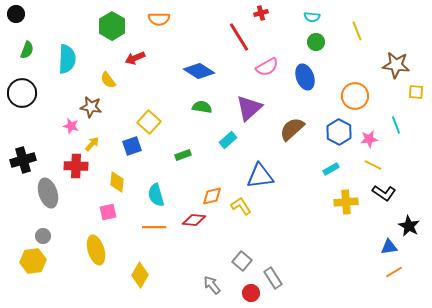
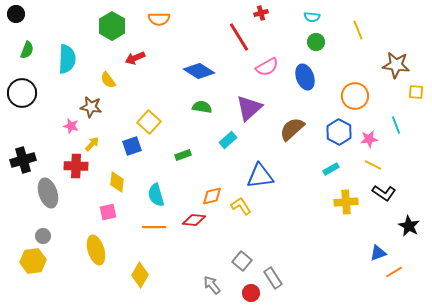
yellow line at (357, 31): moved 1 px right, 1 px up
blue triangle at (389, 247): moved 11 px left, 6 px down; rotated 12 degrees counterclockwise
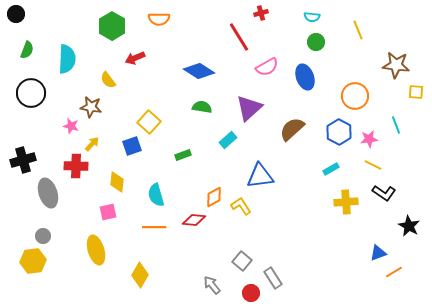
black circle at (22, 93): moved 9 px right
orange diamond at (212, 196): moved 2 px right, 1 px down; rotated 15 degrees counterclockwise
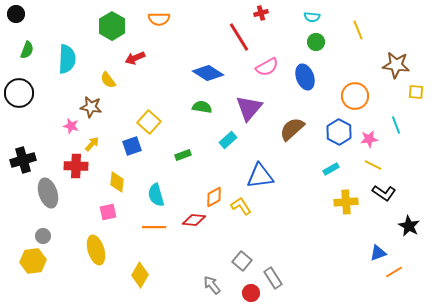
blue diamond at (199, 71): moved 9 px right, 2 px down
black circle at (31, 93): moved 12 px left
purple triangle at (249, 108): rotated 8 degrees counterclockwise
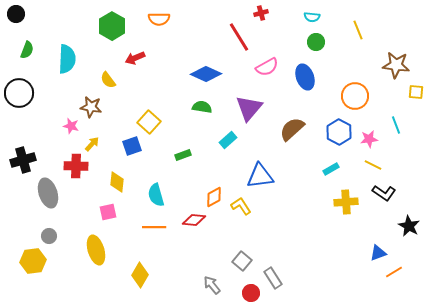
blue diamond at (208, 73): moved 2 px left, 1 px down; rotated 8 degrees counterclockwise
gray circle at (43, 236): moved 6 px right
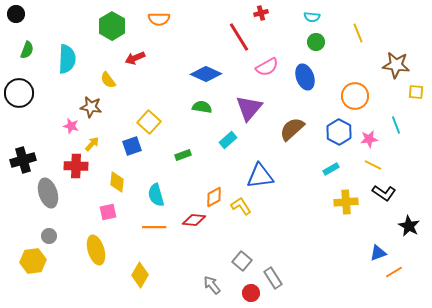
yellow line at (358, 30): moved 3 px down
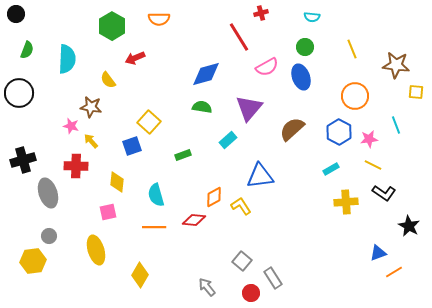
yellow line at (358, 33): moved 6 px left, 16 px down
green circle at (316, 42): moved 11 px left, 5 px down
blue diamond at (206, 74): rotated 40 degrees counterclockwise
blue ellipse at (305, 77): moved 4 px left
yellow arrow at (92, 144): moved 1 px left, 3 px up; rotated 84 degrees counterclockwise
gray arrow at (212, 285): moved 5 px left, 2 px down
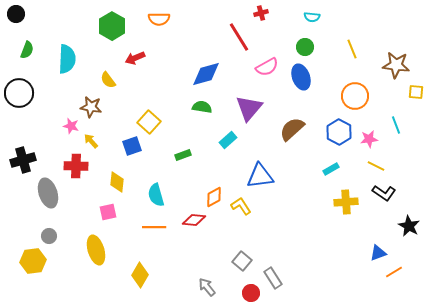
yellow line at (373, 165): moved 3 px right, 1 px down
